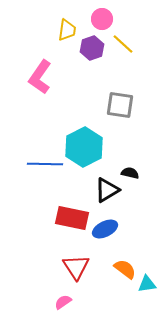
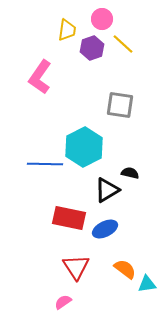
red rectangle: moved 3 px left
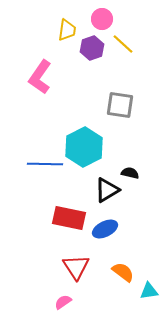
orange semicircle: moved 2 px left, 3 px down
cyan triangle: moved 2 px right, 7 px down
